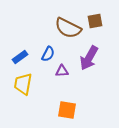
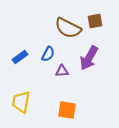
yellow trapezoid: moved 2 px left, 18 px down
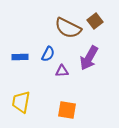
brown square: rotated 28 degrees counterclockwise
blue rectangle: rotated 35 degrees clockwise
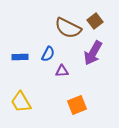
purple arrow: moved 4 px right, 5 px up
yellow trapezoid: rotated 40 degrees counterclockwise
orange square: moved 10 px right, 5 px up; rotated 30 degrees counterclockwise
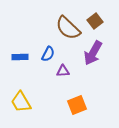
brown semicircle: rotated 16 degrees clockwise
purple triangle: moved 1 px right
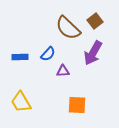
blue semicircle: rotated 14 degrees clockwise
orange square: rotated 24 degrees clockwise
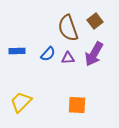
brown semicircle: rotated 28 degrees clockwise
purple arrow: moved 1 px right, 1 px down
blue rectangle: moved 3 px left, 6 px up
purple triangle: moved 5 px right, 13 px up
yellow trapezoid: rotated 75 degrees clockwise
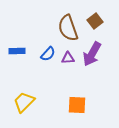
purple arrow: moved 2 px left
yellow trapezoid: moved 3 px right
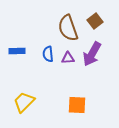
blue semicircle: rotated 133 degrees clockwise
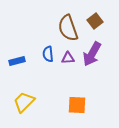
blue rectangle: moved 10 px down; rotated 14 degrees counterclockwise
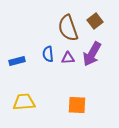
yellow trapezoid: rotated 40 degrees clockwise
